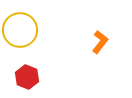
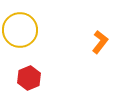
red hexagon: moved 2 px right, 1 px down; rotated 15 degrees clockwise
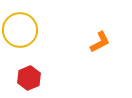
orange L-shape: rotated 25 degrees clockwise
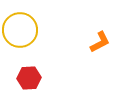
red hexagon: rotated 20 degrees clockwise
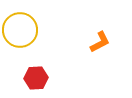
red hexagon: moved 7 px right
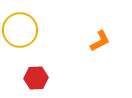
orange L-shape: moved 1 px up
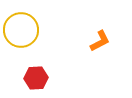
yellow circle: moved 1 px right
